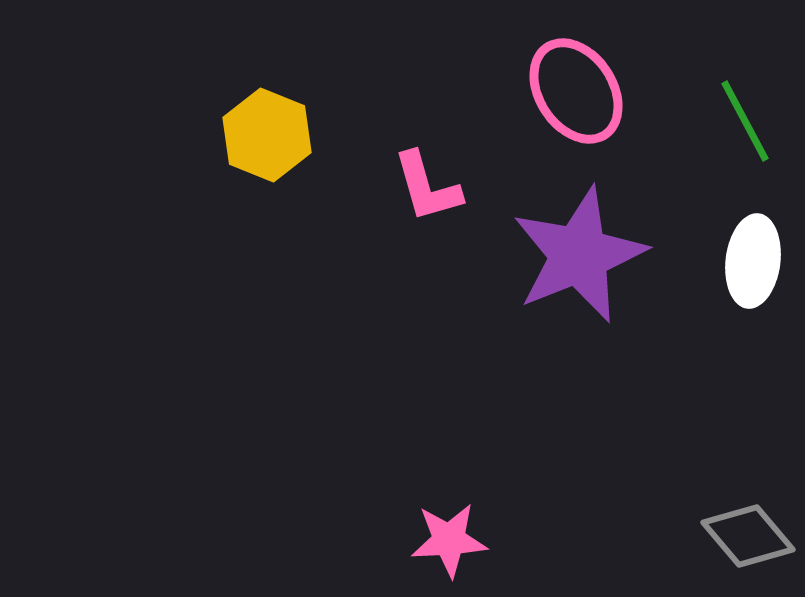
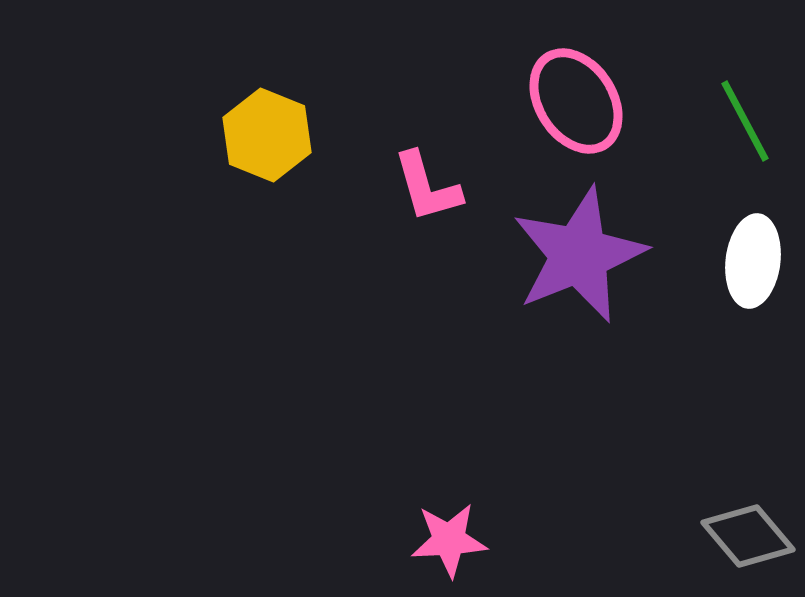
pink ellipse: moved 10 px down
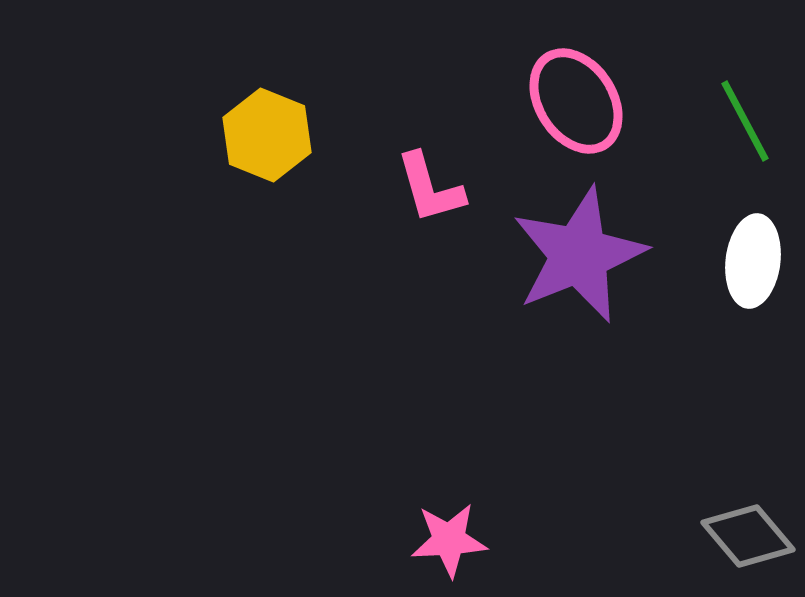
pink L-shape: moved 3 px right, 1 px down
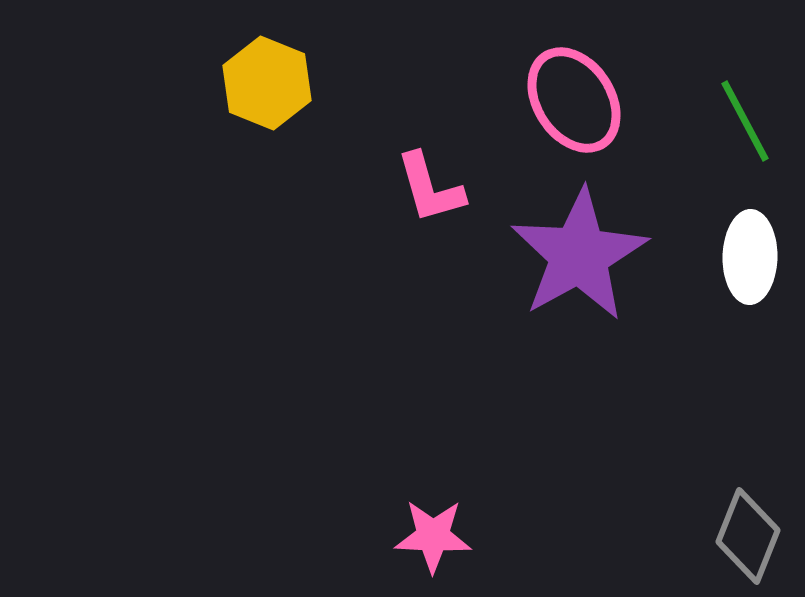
pink ellipse: moved 2 px left, 1 px up
yellow hexagon: moved 52 px up
purple star: rotated 7 degrees counterclockwise
white ellipse: moved 3 px left, 4 px up; rotated 6 degrees counterclockwise
gray diamond: rotated 62 degrees clockwise
pink star: moved 16 px left, 4 px up; rotated 6 degrees clockwise
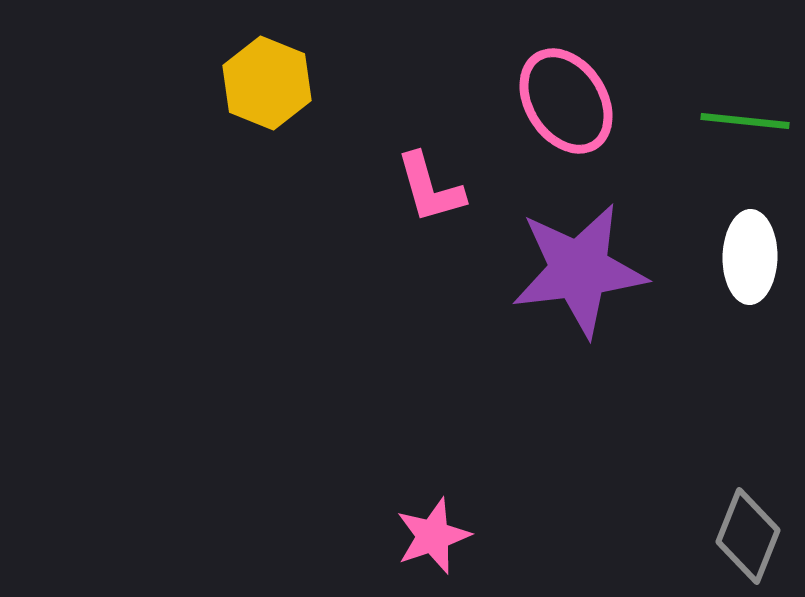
pink ellipse: moved 8 px left, 1 px down
green line: rotated 56 degrees counterclockwise
purple star: moved 15 px down; rotated 22 degrees clockwise
pink star: rotated 22 degrees counterclockwise
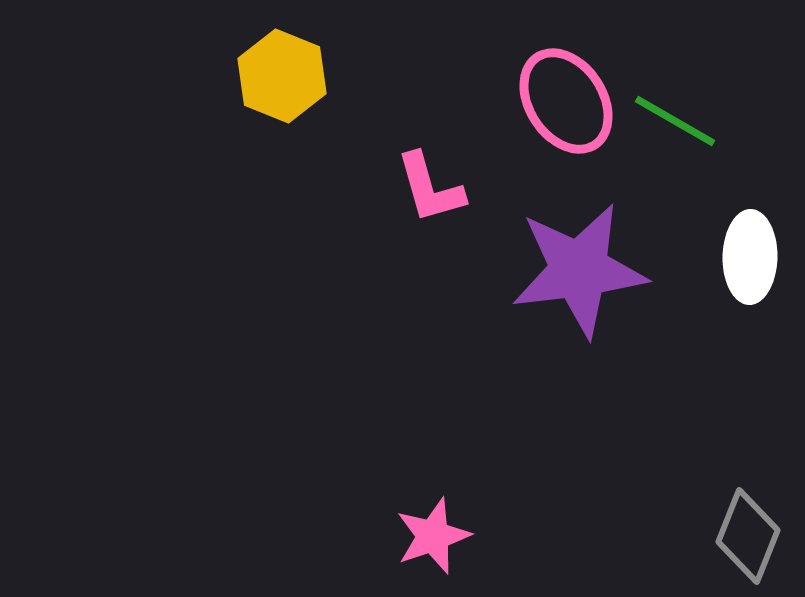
yellow hexagon: moved 15 px right, 7 px up
green line: moved 70 px left; rotated 24 degrees clockwise
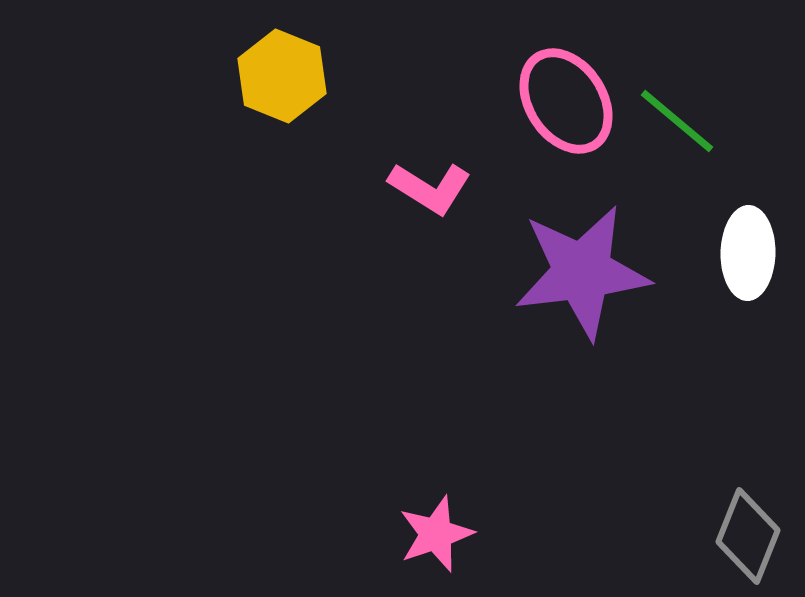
green line: moved 2 px right; rotated 10 degrees clockwise
pink L-shape: rotated 42 degrees counterclockwise
white ellipse: moved 2 px left, 4 px up
purple star: moved 3 px right, 2 px down
pink star: moved 3 px right, 2 px up
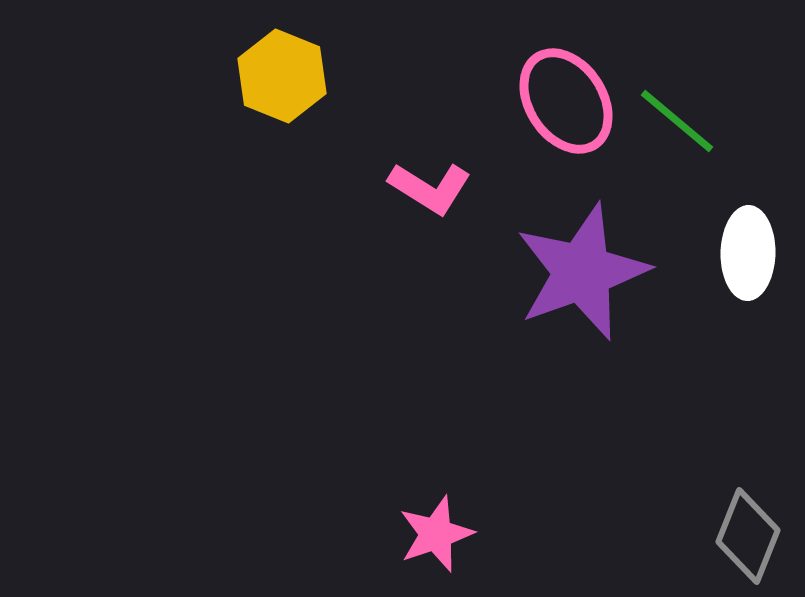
purple star: rotated 13 degrees counterclockwise
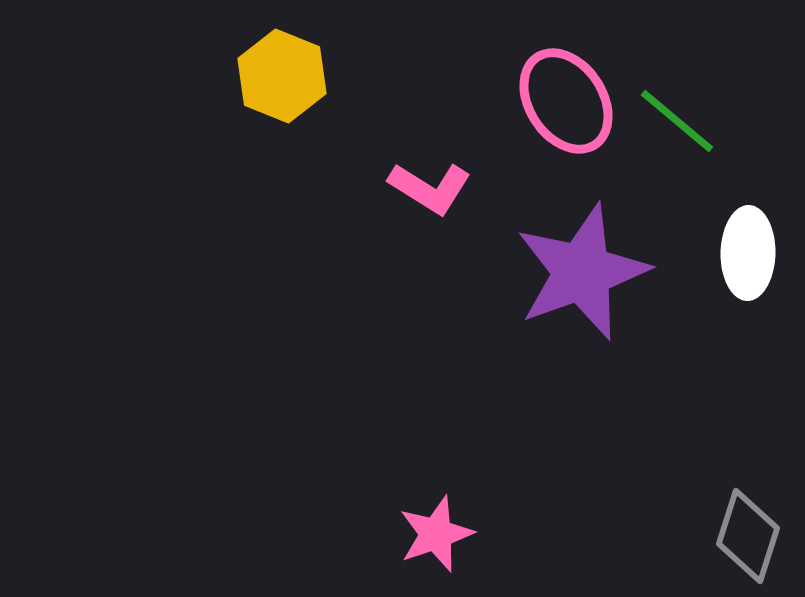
gray diamond: rotated 4 degrees counterclockwise
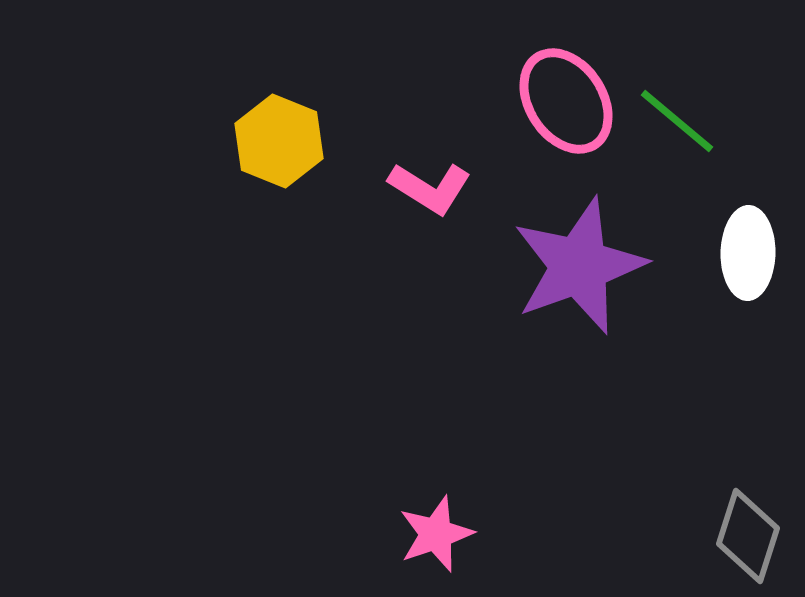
yellow hexagon: moved 3 px left, 65 px down
purple star: moved 3 px left, 6 px up
